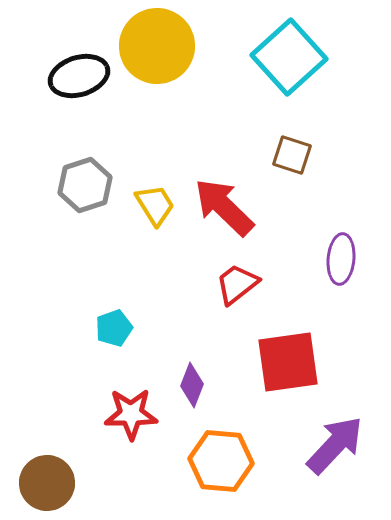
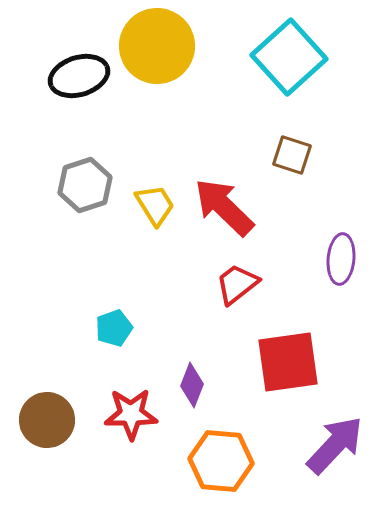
brown circle: moved 63 px up
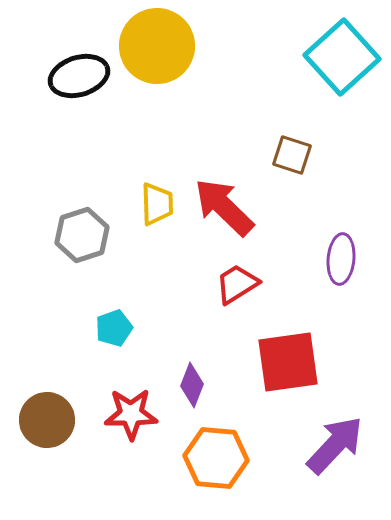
cyan square: moved 53 px right
gray hexagon: moved 3 px left, 50 px down
yellow trapezoid: moved 2 px right, 1 px up; rotated 30 degrees clockwise
red trapezoid: rotated 6 degrees clockwise
orange hexagon: moved 5 px left, 3 px up
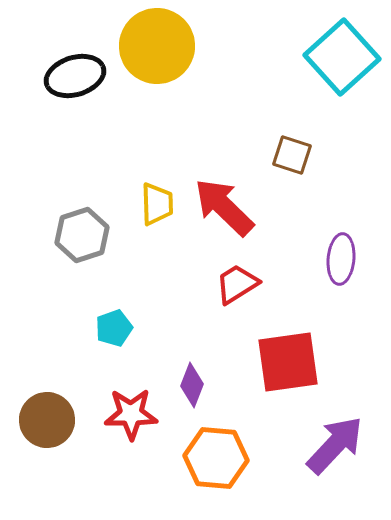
black ellipse: moved 4 px left
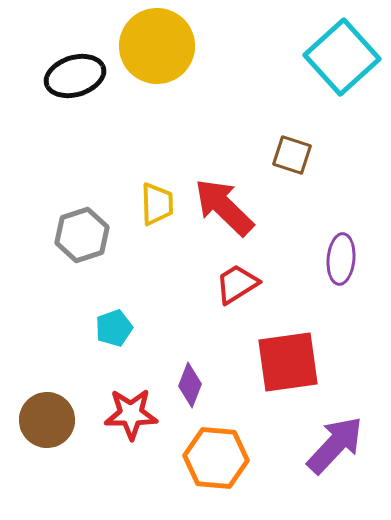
purple diamond: moved 2 px left
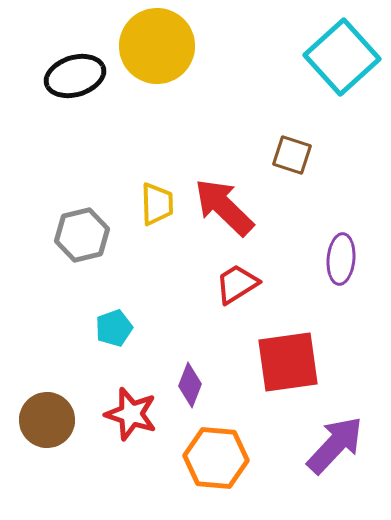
gray hexagon: rotated 4 degrees clockwise
red star: rotated 18 degrees clockwise
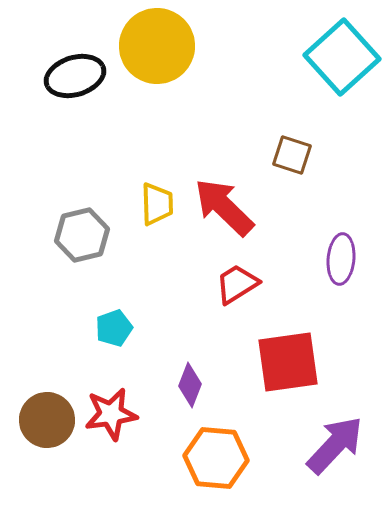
red star: moved 20 px left; rotated 26 degrees counterclockwise
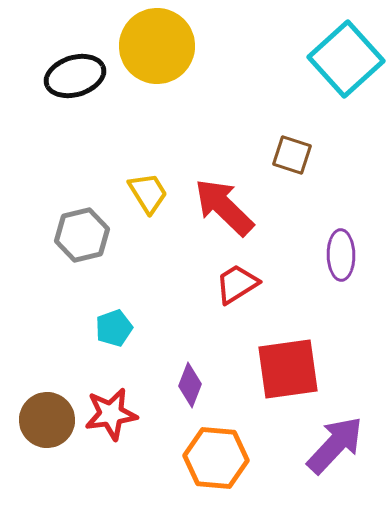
cyan square: moved 4 px right, 2 px down
yellow trapezoid: moved 9 px left, 11 px up; rotated 30 degrees counterclockwise
purple ellipse: moved 4 px up; rotated 6 degrees counterclockwise
red square: moved 7 px down
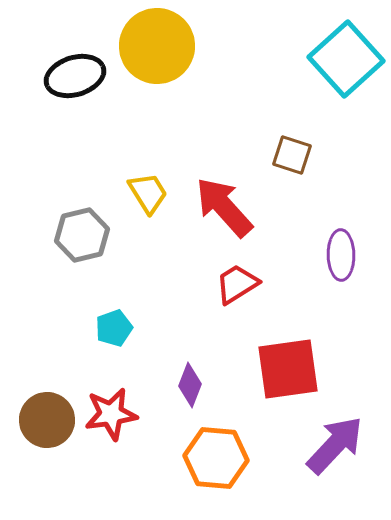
red arrow: rotated 4 degrees clockwise
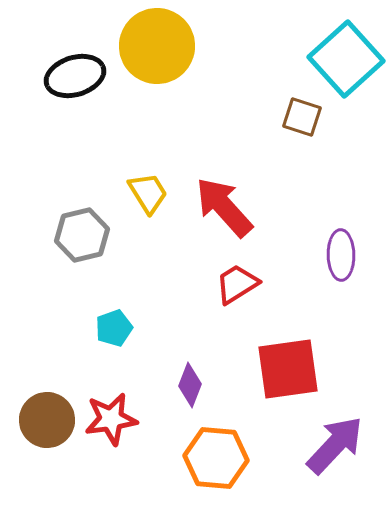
brown square: moved 10 px right, 38 px up
red star: moved 5 px down
